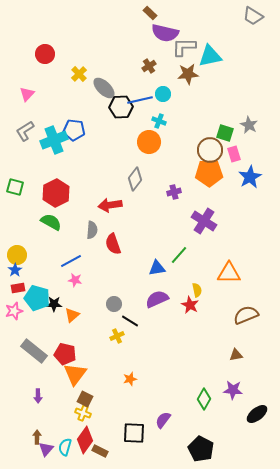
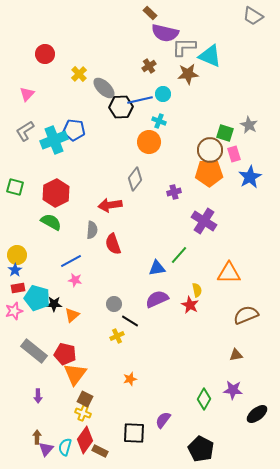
cyan triangle at (210, 56): rotated 35 degrees clockwise
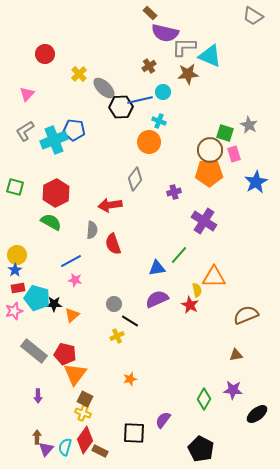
cyan circle at (163, 94): moved 2 px up
blue star at (250, 177): moved 6 px right, 5 px down
orange triangle at (229, 273): moved 15 px left, 4 px down
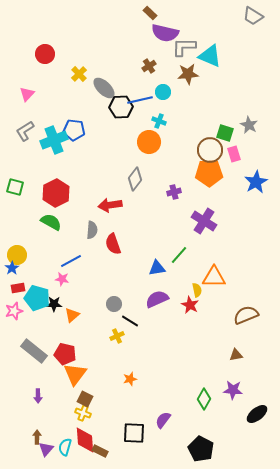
blue star at (15, 270): moved 3 px left, 2 px up
pink star at (75, 280): moved 13 px left, 1 px up
red diamond at (85, 440): rotated 40 degrees counterclockwise
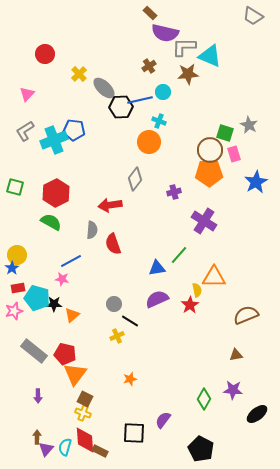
red star at (190, 305): rotated 12 degrees clockwise
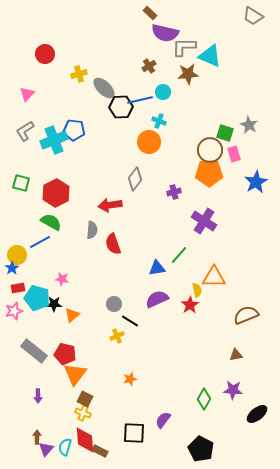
yellow cross at (79, 74): rotated 28 degrees clockwise
green square at (15, 187): moved 6 px right, 4 px up
blue line at (71, 261): moved 31 px left, 19 px up
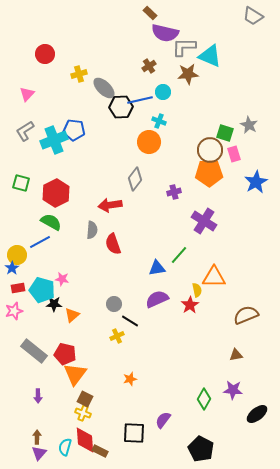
cyan pentagon at (37, 298): moved 5 px right, 8 px up
purple triangle at (46, 449): moved 7 px left, 4 px down
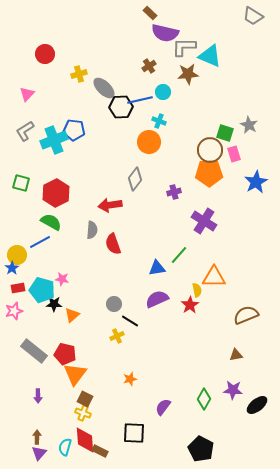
black ellipse at (257, 414): moved 9 px up
purple semicircle at (163, 420): moved 13 px up
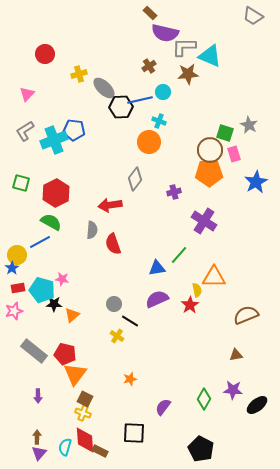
yellow cross at (117, 336): rotated 32 degrees counterclockwise
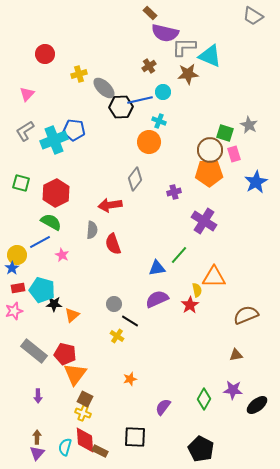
pink star at (62, 279): moved 24 px up; rotated 16 degrees clockwise
black square at (134, 433): moved 1 px right, 4 px down
purple triangle at (39, 453): moved 2 px left
